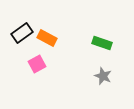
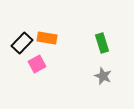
black rectangle: moved 10 px down; rotated 10 degrees counterclockwise
orange rectangle: rotated 18 degrees counterclockwise
green rectangle: rotated 54 degrees clockwise
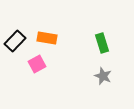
black rectangle: moved 7 px left, 2 px up
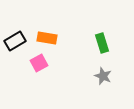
black rectangle: rotated 15 degrees clockwise
pink square: moved 2 px right, 1 px up
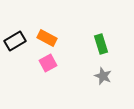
orange rectangle: rotated 18 degrees clockwise
green rectangle: moved 1 px left, 1 px down
pink square: moved 9 px right
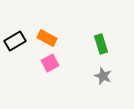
pink square: moved 2 px right
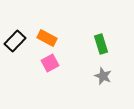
black rectangle: rotated 15 degrees counterclockwise
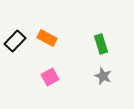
pink square: moved 14 px down
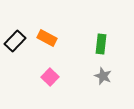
green rectangle: rotated 24 degrees clockwise
pink square: rotated 18 degrees counterclockwise
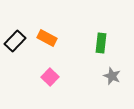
green rectangle: moved 1 px up
gray star: moved 9 px right
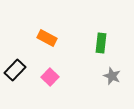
black rectangle: moved 29 px down
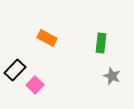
pink square: moved 15 px left, 8 px down
